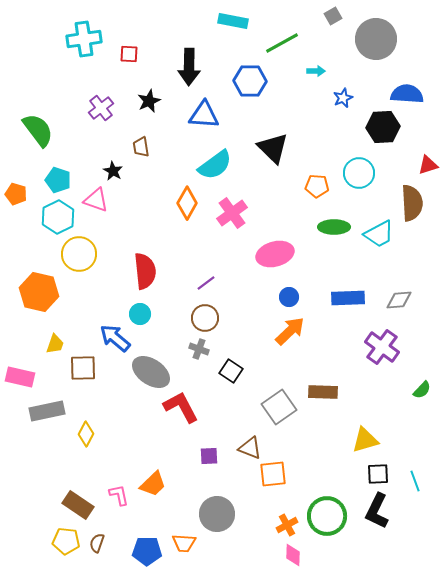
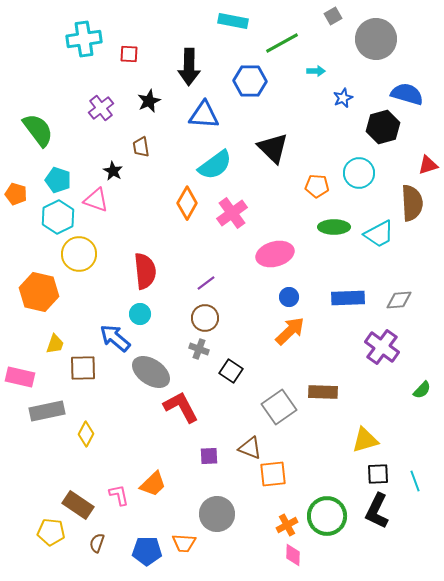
blue semicircle at (407, 94): rotated 12 degrees clockwise
black hexagon at (383, 127): rotated 12 degrees counterclockwise
yellow pentagon at (66, 541): moved 15 px left, 9 px up
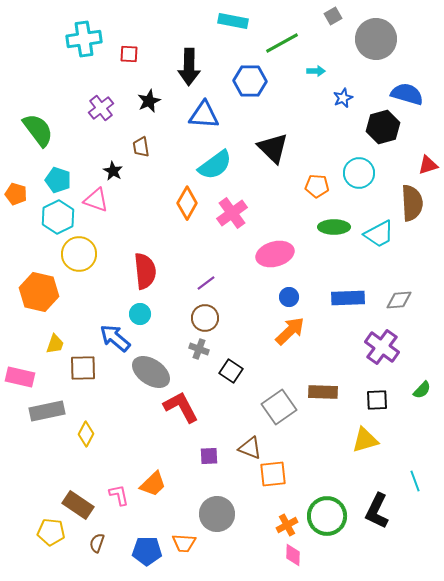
black square at (378, 474): moved 1 px left, 74 px up
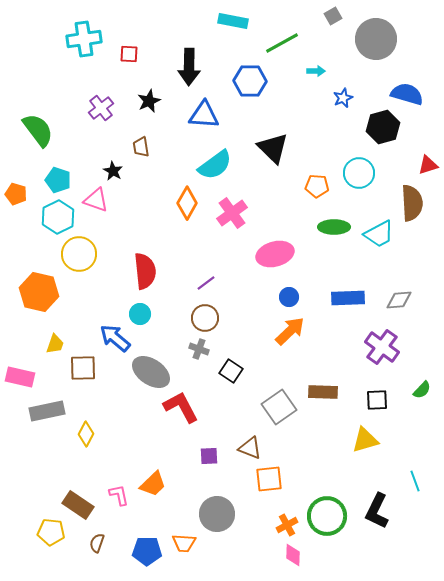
orange square at (273, 474): moved 4 px left, 5 px down
